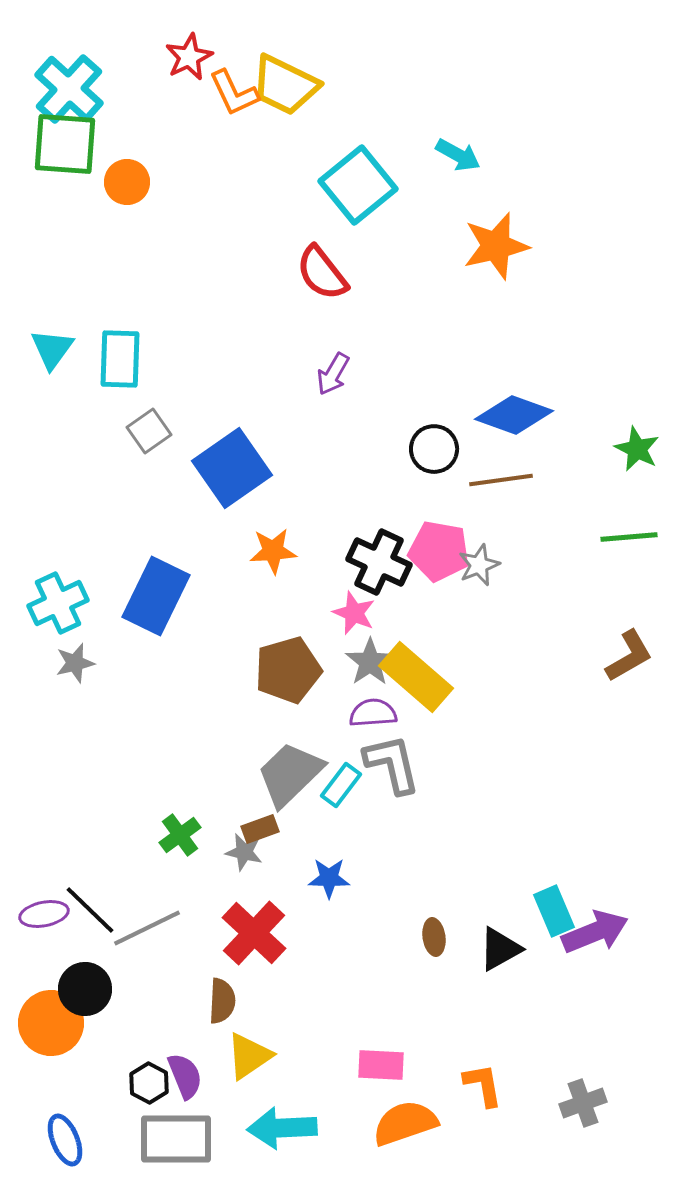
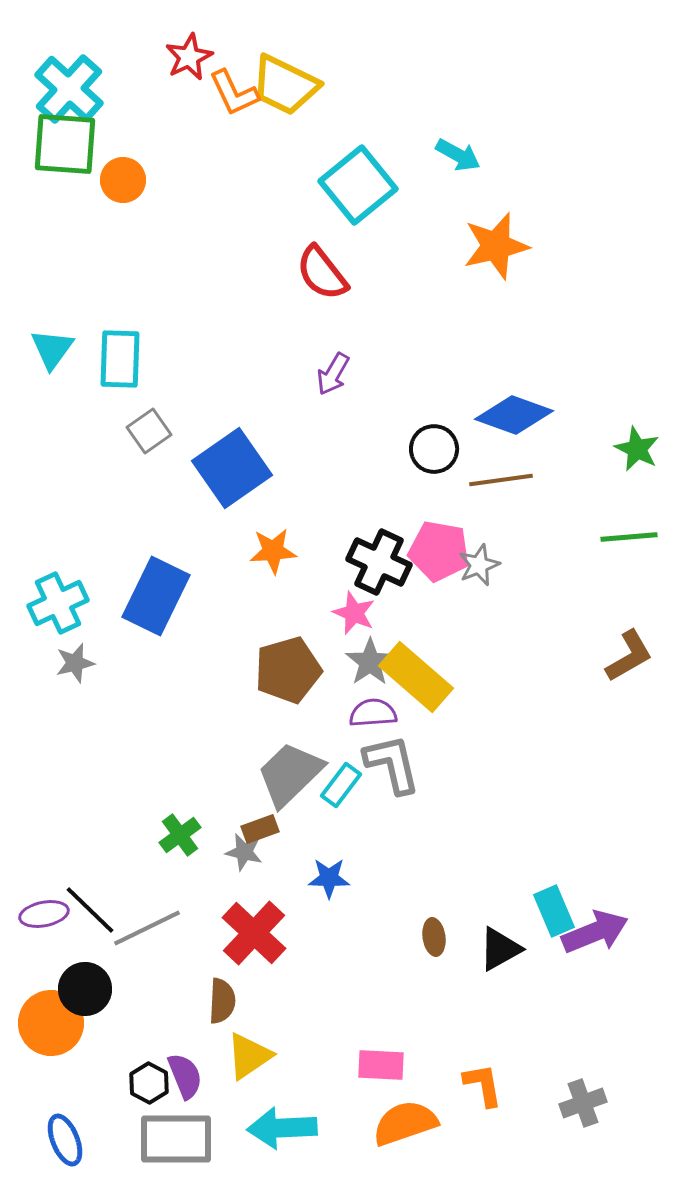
orange circle at (127, 182): moved 4 px left, 2 px up
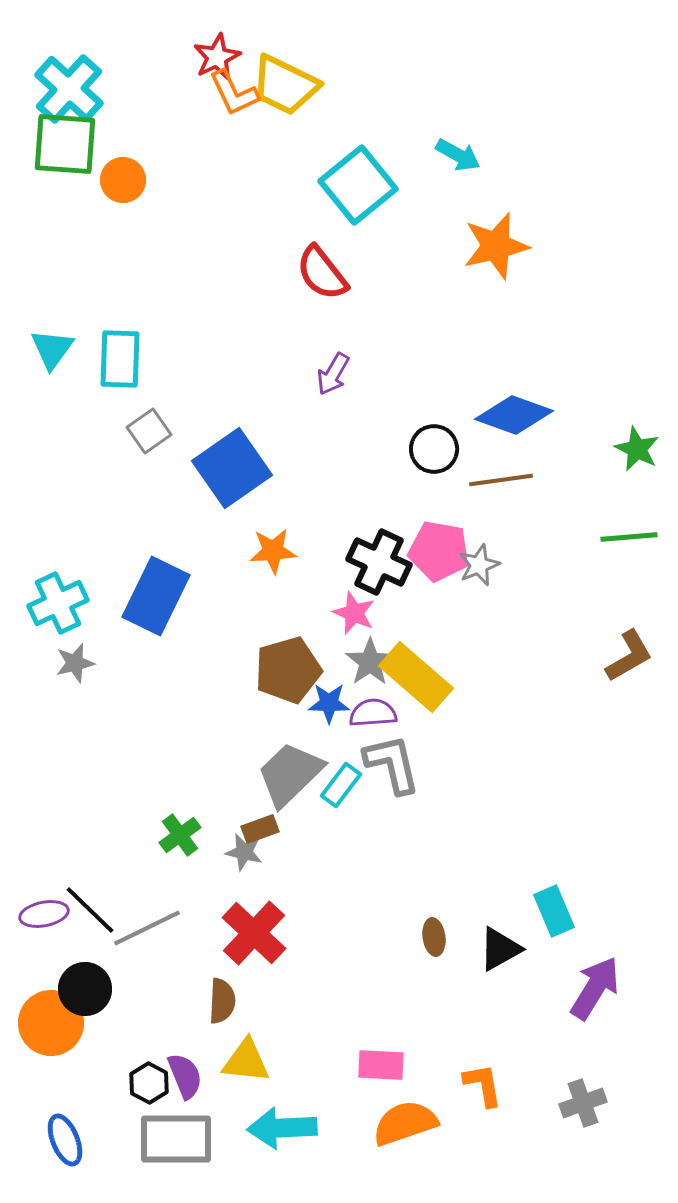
red star at (189, 57): moved 28 px right
blue star at (329, 878): moved 175 px up
purple arrow at (595, 932): moved 56 px down; rotated 36 degrees counterclockwise
yellow triangle at (249, 1056): moved 3 px left, 5 px down; rotated 40 degrees clockwise
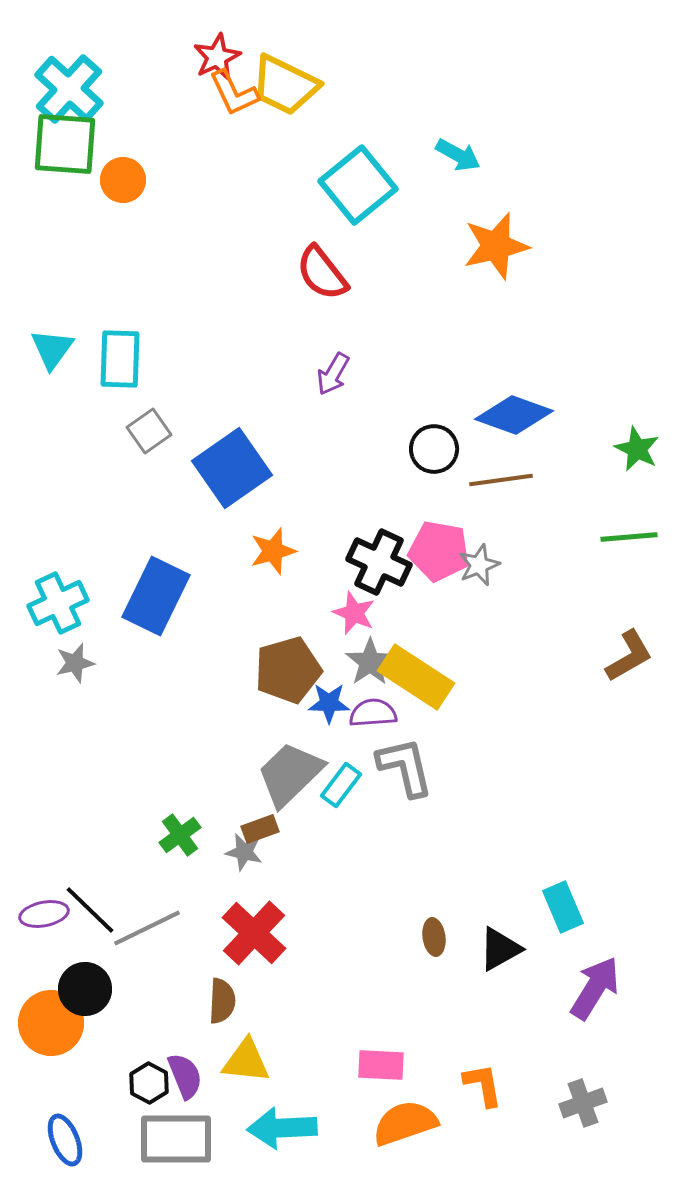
orange star at (273, 551): rotated 12 degrees counterclockwise
yellow rectangle at (416, 677): rotated 8 degrees counterclockwise
gray L-shape at (392, 764): moved 13 px right, 3 px down
cyan rectangle at (554, 911): moved 9 px right, 4 px up
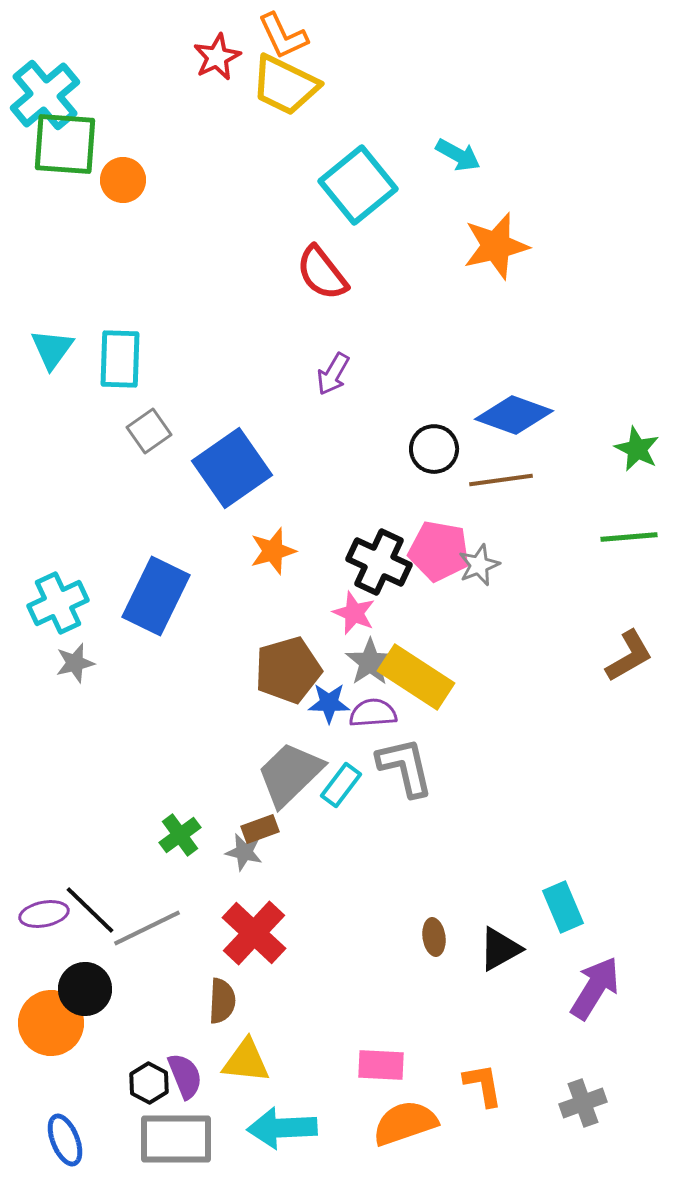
cyan cross at (69, 89): moved 24 px left, 6 px down; rotated 8 degrees clockwise
orange L-shape at (234, 93): moved 49 px right, 57 px up
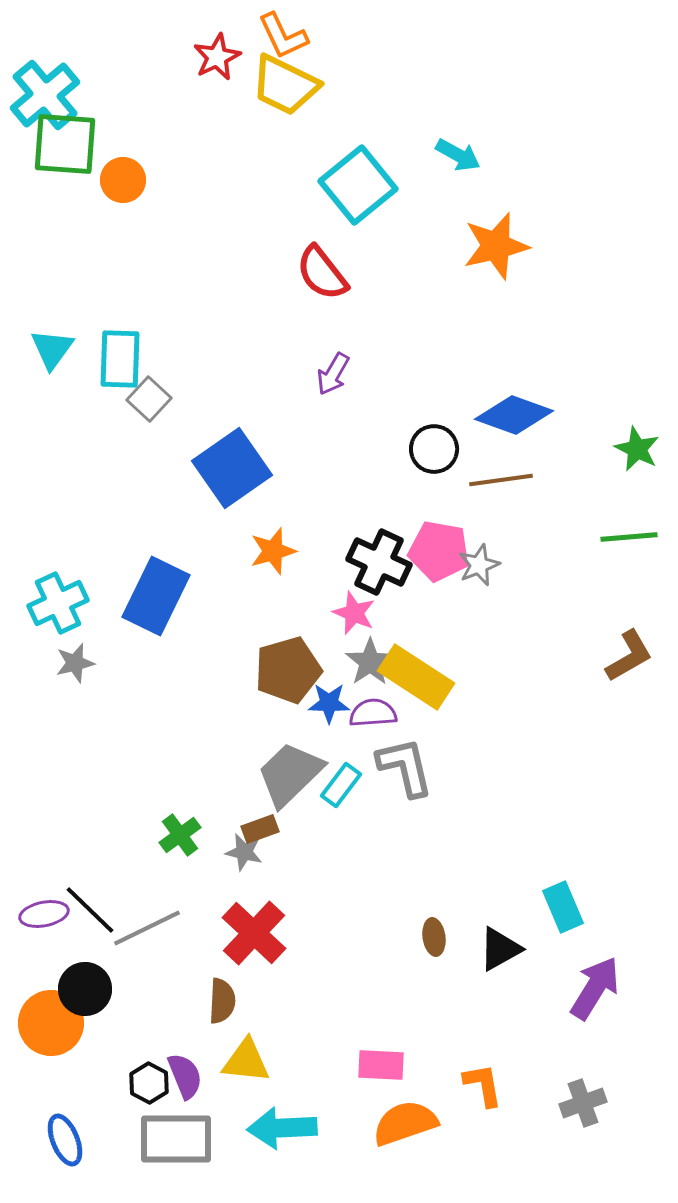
gray square at (149, 431): moved 32 px up; rotated 12 degrees counterclockwise
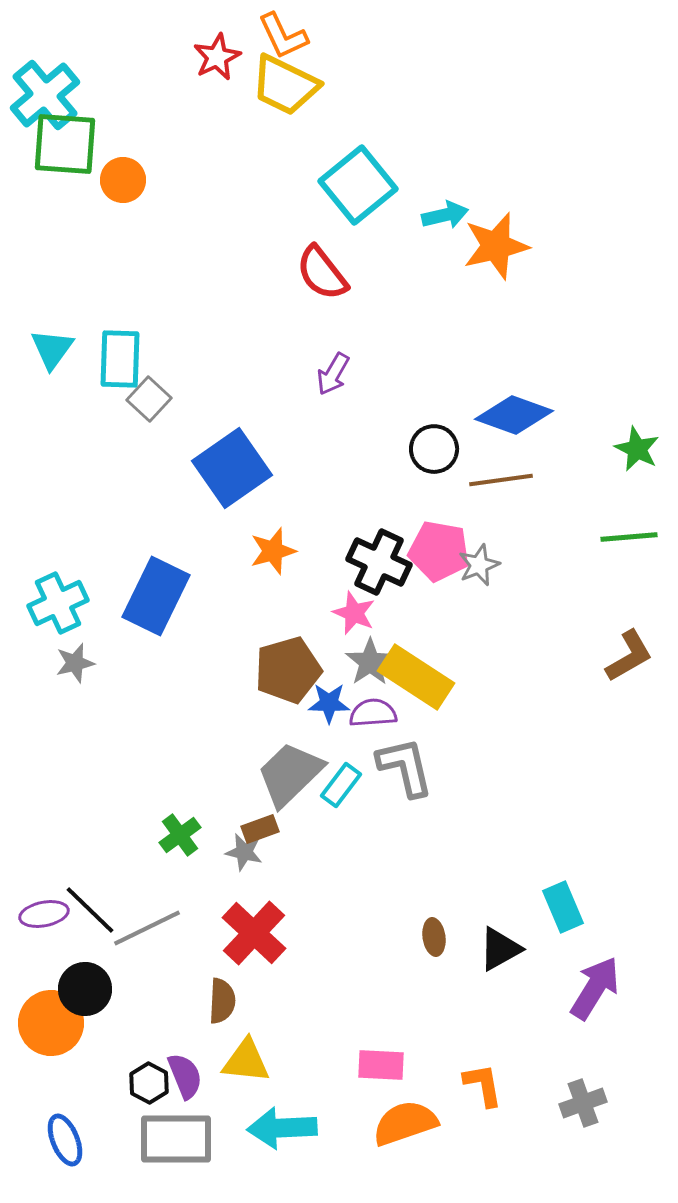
cyan arrow at (458, 155): moved 13 px left, 60 px down; rotated 42 degrees counterclockwise
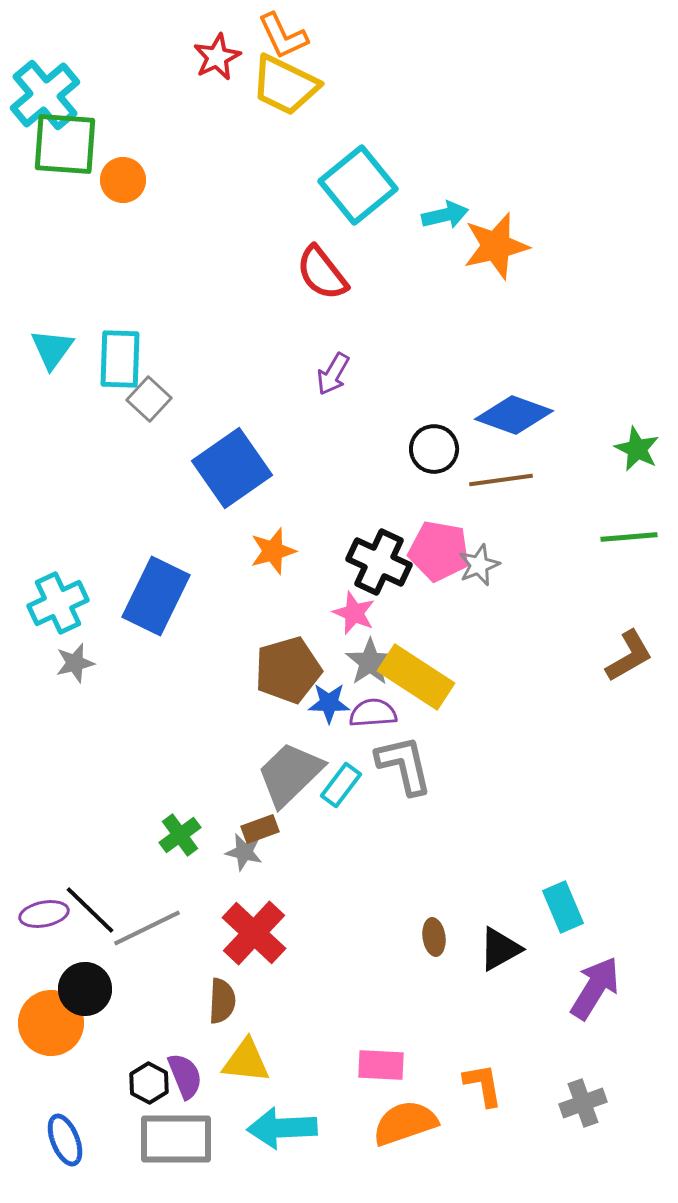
gray L-shape at (405, 767): moved 1 px left, 2 px up
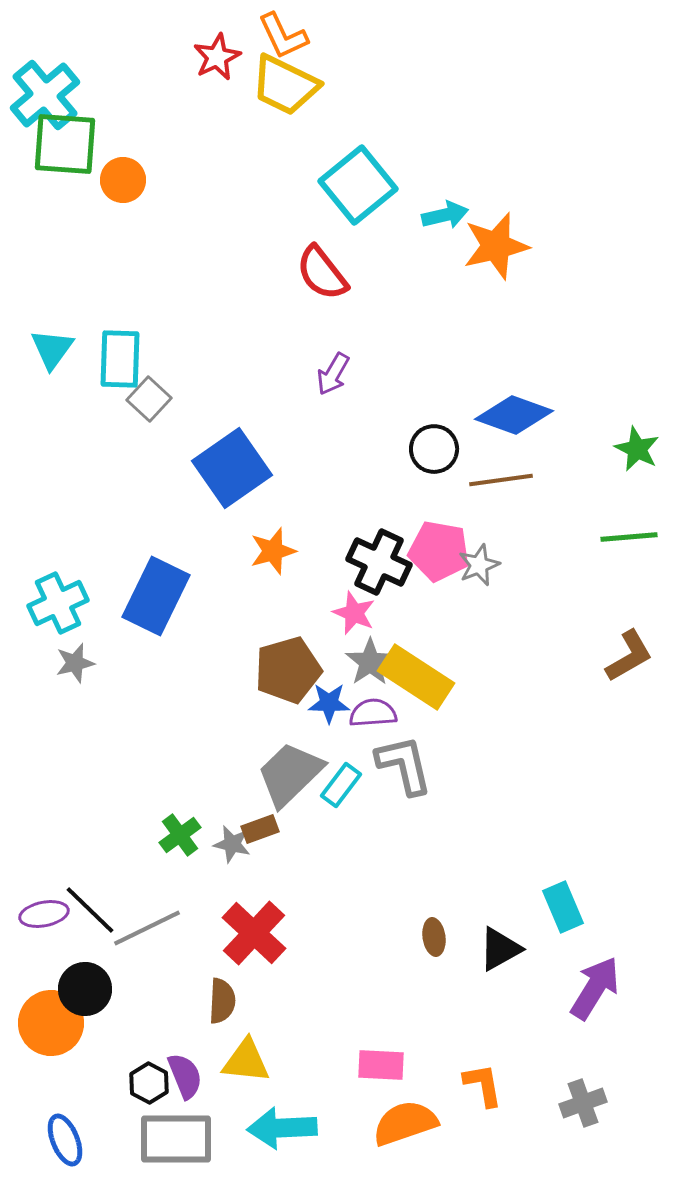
gray star at (244, 852): moved 12 px left, 8 px up
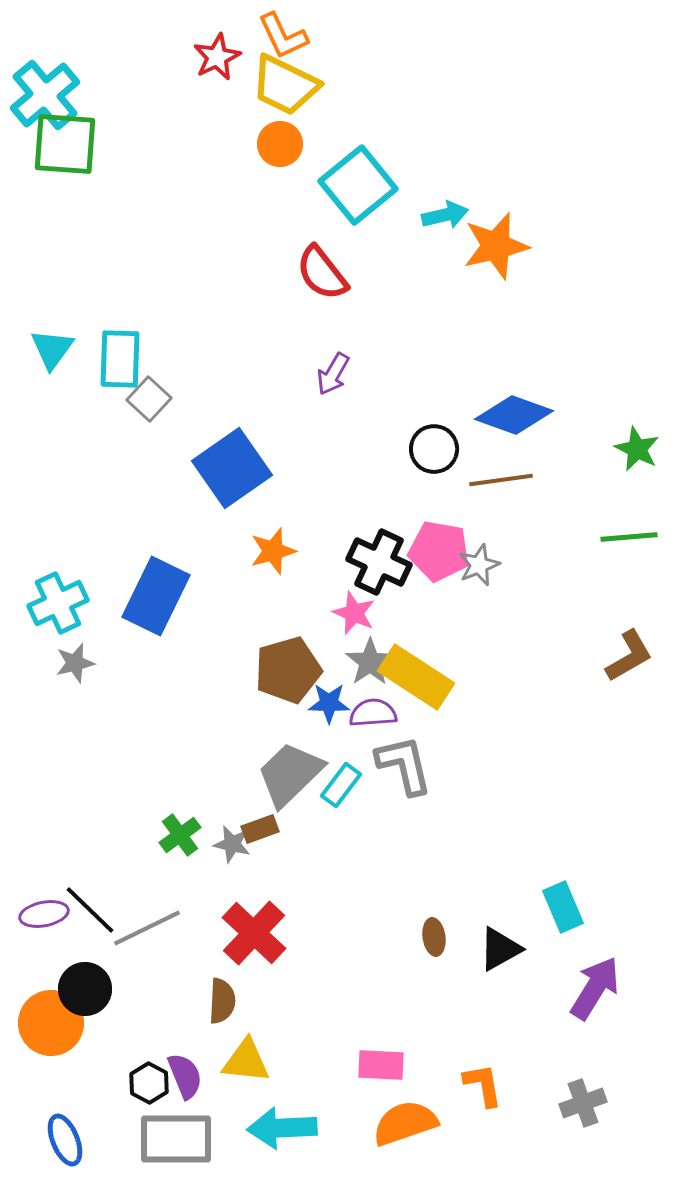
orange circle at (123, 180): moved 157 px right, 36 px up
